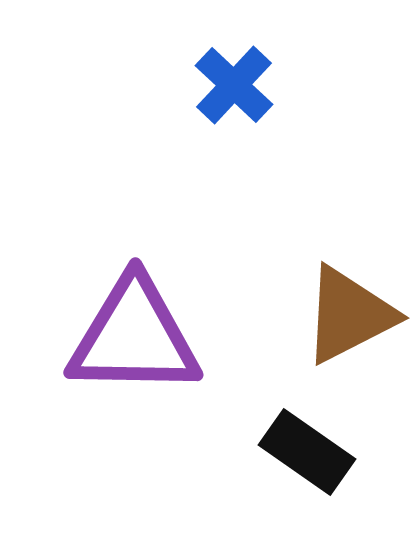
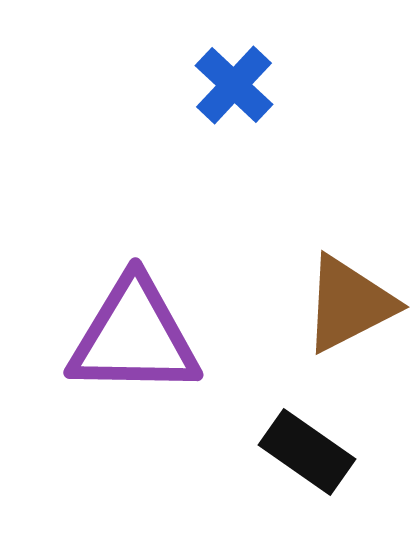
brown triangle: moved 11 px up
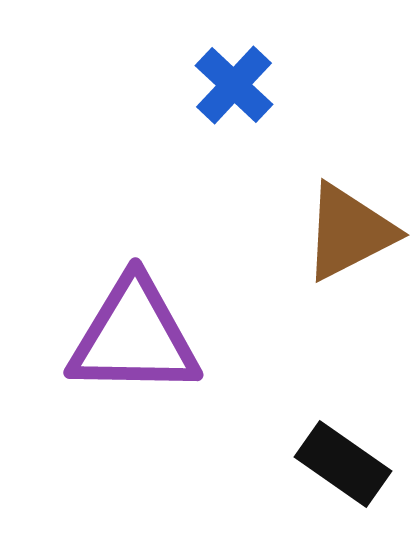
brown triangle: moved 72 px up
black rectangle: moved 36 px right, 12 px down
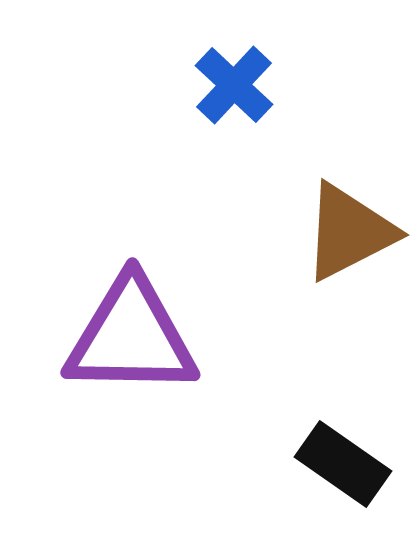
purple triangle: moved 3 px left
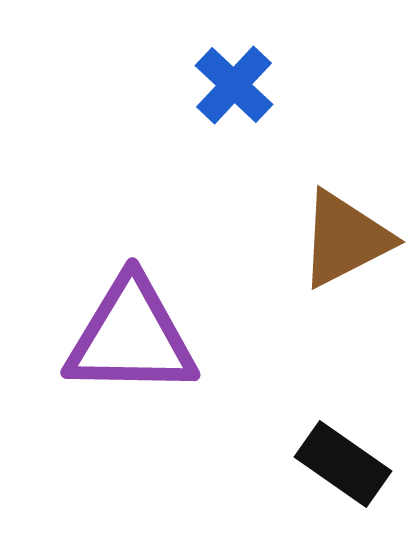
brown triangle: moved 4 px left, 7 px down
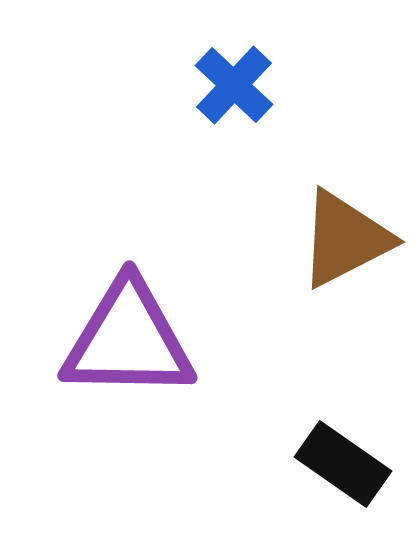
purple triangle: moved 3 px left, 3 px down
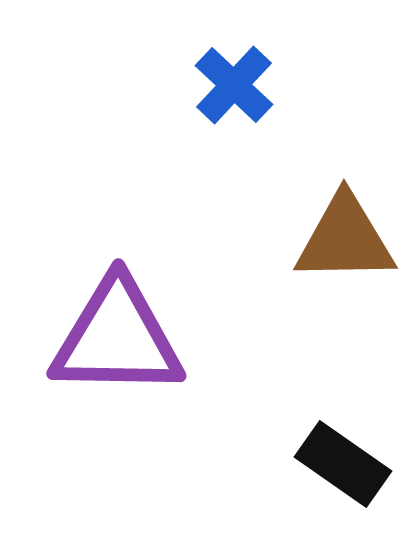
brown triangle: rotated 26 degrees clockwise
purple triangle: moved 11 px left, 2 px up
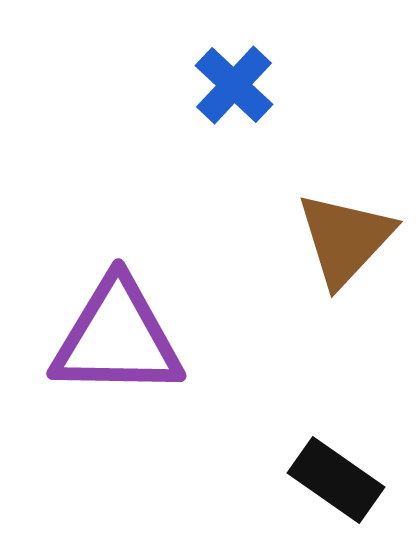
brown triangle: rotated 46 degrees counterclockwise
black rectangle: moved 7 px left, 16 px down
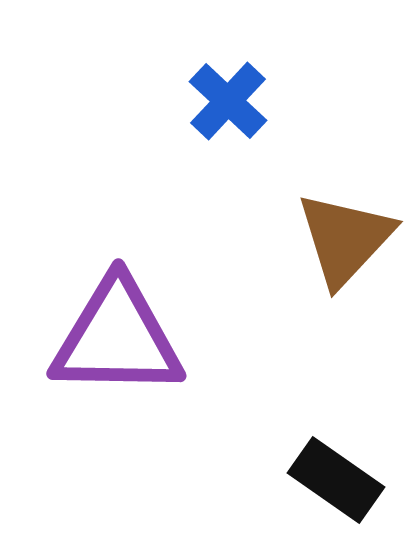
blue cross: moved 6 px left, 16 px down
